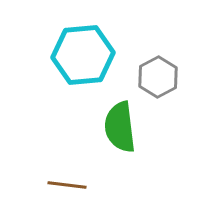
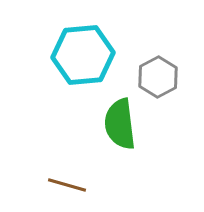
green semicircle: moved 3 px up
brown line: rotated 9 degrees clockwise
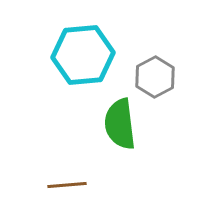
gray hexagon: moved 3 px left
brown line: rotated 21 degrees counterclockwise
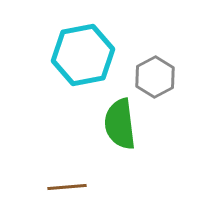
cyan hexagon: rotated 6 degrees counterclockwise
brown line: moved 2 px down
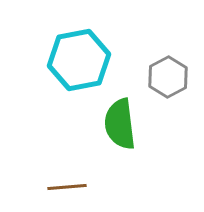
cyan hexagon: moved 4 px left, 5 px down
gray hexagon: moved 13 px right
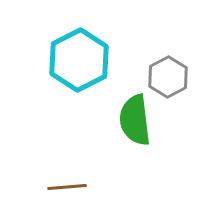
cyan hexagon: rotated 16 degrees counterclockwise
green semicircle: moved 15 px right, 4 px up
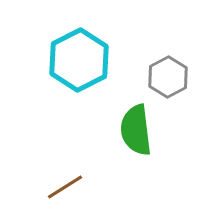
green semicircle: moved 1 px right, 10 px down
brown line: moved 2 px left; rotated 27 degrees counterclockwise
